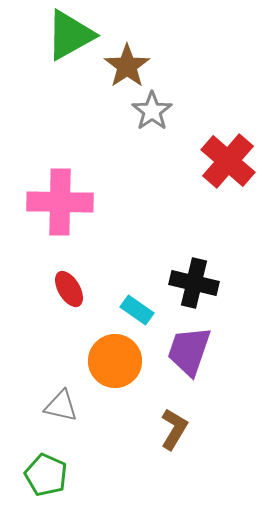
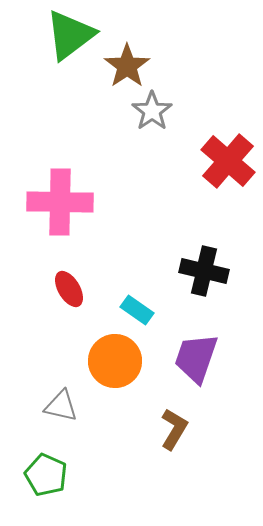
green triangle: rotated 8 degrees counterclockwise
black cross: moved 10 px right, 12 px up
purple trapezoid: moved 7 px right, 7 px down
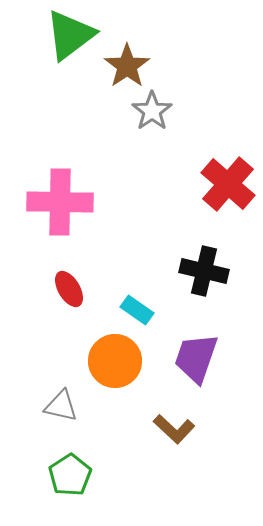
red cross: moved 23 px down
brown L-shape: rotated 102 degrees clockwise
green pentagon: moved 24 px right; rotated 15 degrees clockwise
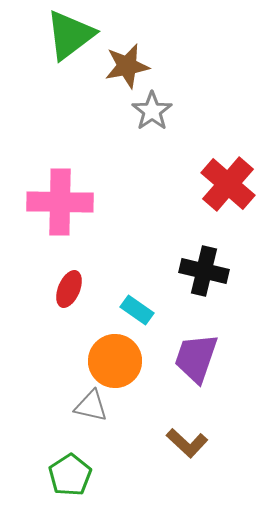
brown star: rotated 24 degrees clockwise
red ellipse: rotated 54 degrees clockwise
gray triangle: moved 30 px right
brown L-shape: moved 13 px right, 14 px down
